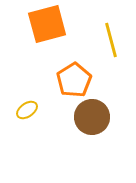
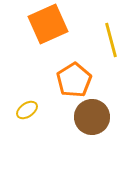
orange square: moved 1 px right; rotated 9 degrees counterclockwise
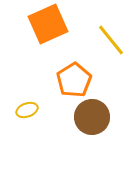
yellow line: rotated 24 degrees counterclockwise
yellow ellipse: rotated 15 degrees clockwise
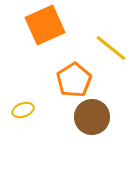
orange square: moved 3 px left, 1 px down
yellow line: moved 8 px down; rotated 12 degrees counterclockwise
yellow ellipse: moved 4 px left
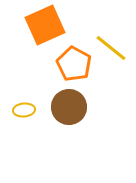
orange pentagon: moved 16 px up; rotated 12 degrees counterclockwise
yellow ellipse: moved 1 px right; rotated 15 degrees clockwise
brown circle: moved 23 px left, 10 px up
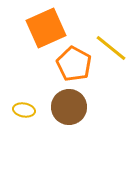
orange square: moved 1 px right, 3 px down
yellow ellipse: rotated 15 degrees clockwise
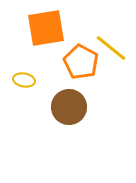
orange square: rotated 15 degrees clockwise
orange pentagon: moved 7 px right, 2 px up
yellow ellipse: moved 30 px up
